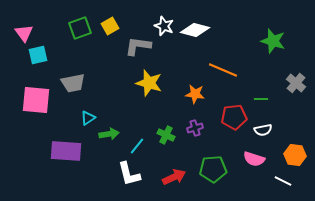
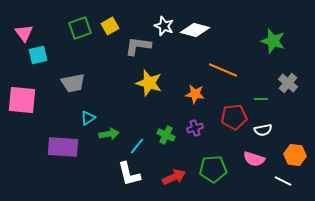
gray cross: moved 8 px left
pink square: moved 14 px left
purple rectangle: moved 3 px left, 4 px up
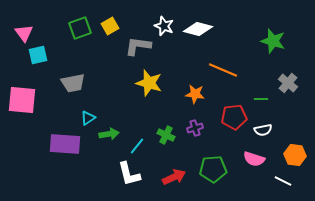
white diamond: moved 3 px right, 1 px up
purple rectangle: moved 2 px right, 3 px up
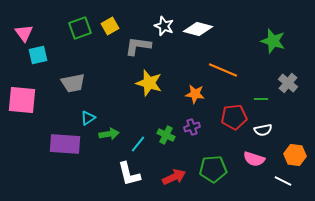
purple cross: moved 3 px left, 1 px up
cyan line: moved 1 px right, 2 px up
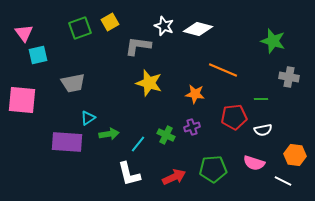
yellow square: moved 4 px up
gray cross: moved 1 px right, 6 px up; rotated 30 degrees counterclockwise
purple rectangle: moved 2 px right, 2 px up
pink semicircle: moved 4 px down
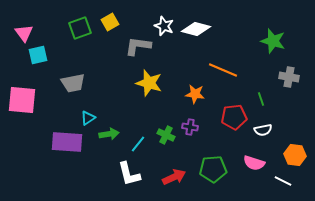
white diamond: moved 2 px left
green line: rotated 72 degrees clockwise
purple cross: moved 2 px left; rotated 28 degrees clockwise
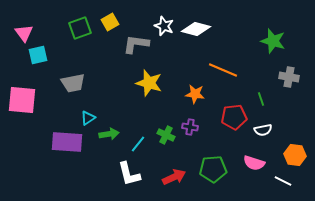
gray L-shape: moved 2 px left, 2 px up
